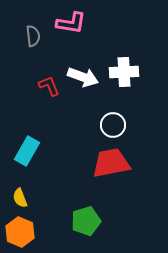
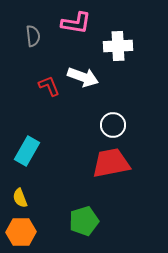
pink L-shape: moved 5 px right
white cross: moved 6 px left, 26 px up
green pentagon: moved 2 px left
orange hexagon: moved 1 px right; rotated 24 degrees counterclockwise
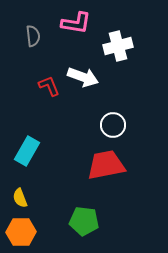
white cross: rotated 12 degrees counterclockwise
red trapezoid: moved 5 px left, 2 px down
green pentagon: rotated 24 degrees clockwise
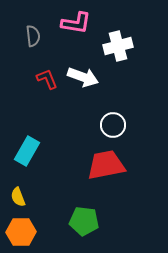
red L-shape: moved 2 px left, 7 px up
yellow semicircle: moved 2 px left, 1 px up
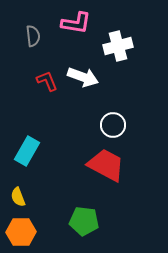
red L-shape: moved 2 px down
red trapezoid: rotated 39 degrees clockwise
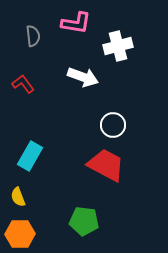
red L-shape: moved 24 px left, 3 px down; rotated 15 degrees counterclockwise
cyan rectangle: moved 3 px right, 5 px down
orange hexagon: moved 1 px left, 2 px down
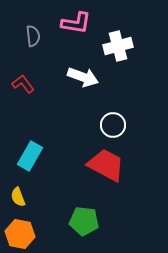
orange hexagon: rotated 12 degrees clockwise
